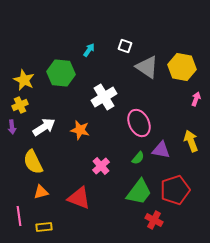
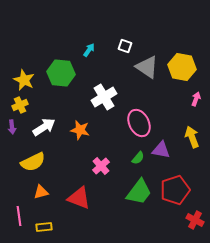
yellow arrow: moved 1 px right, 4 px up
yellow semicircle: rotated 90 degrees counterclockwise
red cross: moved 41 px right
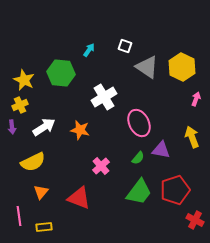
yellow hexagon: rotated 16 degrees clockwise
orange triangle: rotated 35 degrees counterclockwise
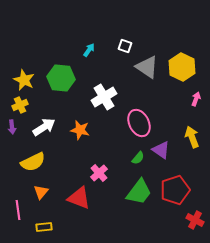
green hexagon: moved 5 px down
purple triangle: rotated 24 degrees clockwise
pink cross: moved 2 px left, 7 px down
pink line: moved 1 px left, 6 px up
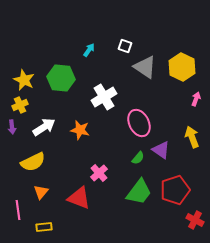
gray triangle: moved 2 px left
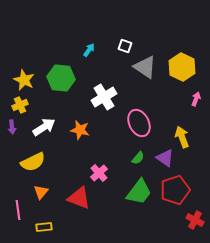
yellow arrow: moved 10 px left
purple triangle: moved 4 px right, 8 px down
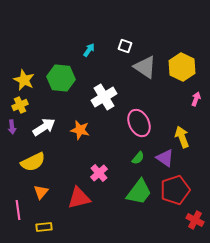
red triangle: rotated 35 degrees counterclockwise
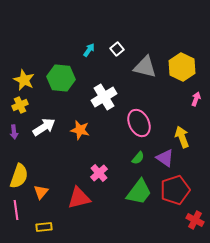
white square: moved 8 px left, 3 px down; rotated 32 degrees clockwise
gray triangle: rotated 20 degrees counterclockwise
purple arrow: moved 2 px right, 5 px down
yellow semicircle: moved 14 px left, 14 px down; rotated 45 degrees counterclockwise
pink line: moved 2 px left
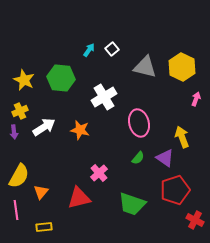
white square: moved 5 px left
yellow cross: moved 6 px down
pink ellipse: rotated 12 degrees clockwise
yellow semicircle: rotated 10 degrees clockwise
green trapezoid: moved 7 px left, 12 px down; rotated 72 degrees clockwise
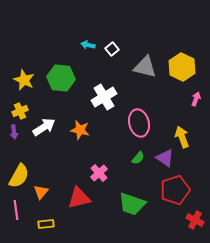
cyan arrow: moved 1 px left, 5 px up; rotated 112 degrees counterclockwise
yellow rectangle: moved 2 px right, 3 px up
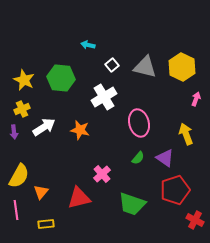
white square: moved 16 px down
yellow cross: moved 2 px right, 2 px up
yellow arrow: moved 4 px right, 3 px up
pink cross: moved 3 px right, 1 px down
